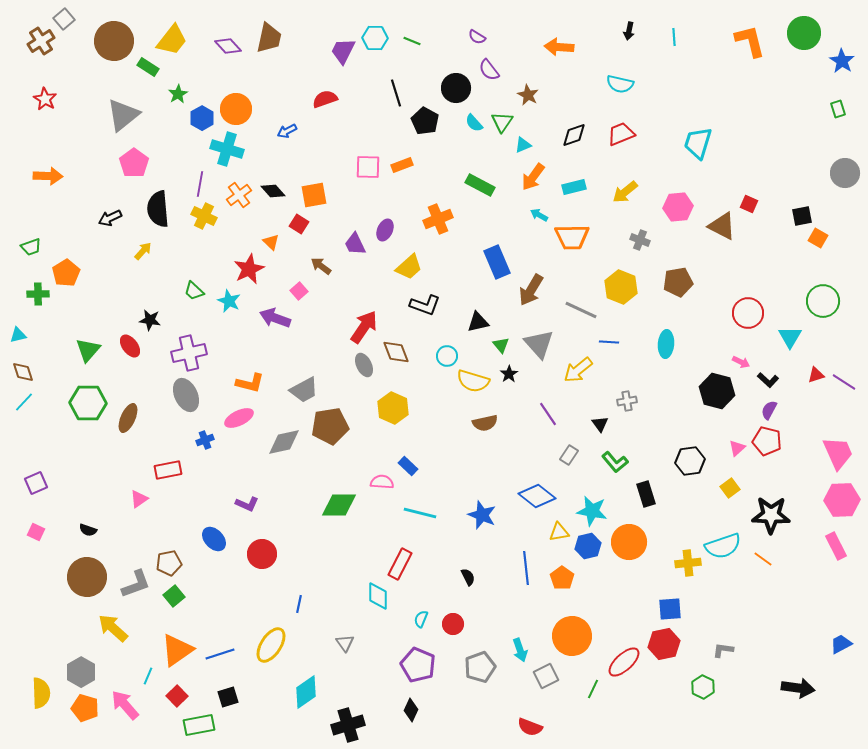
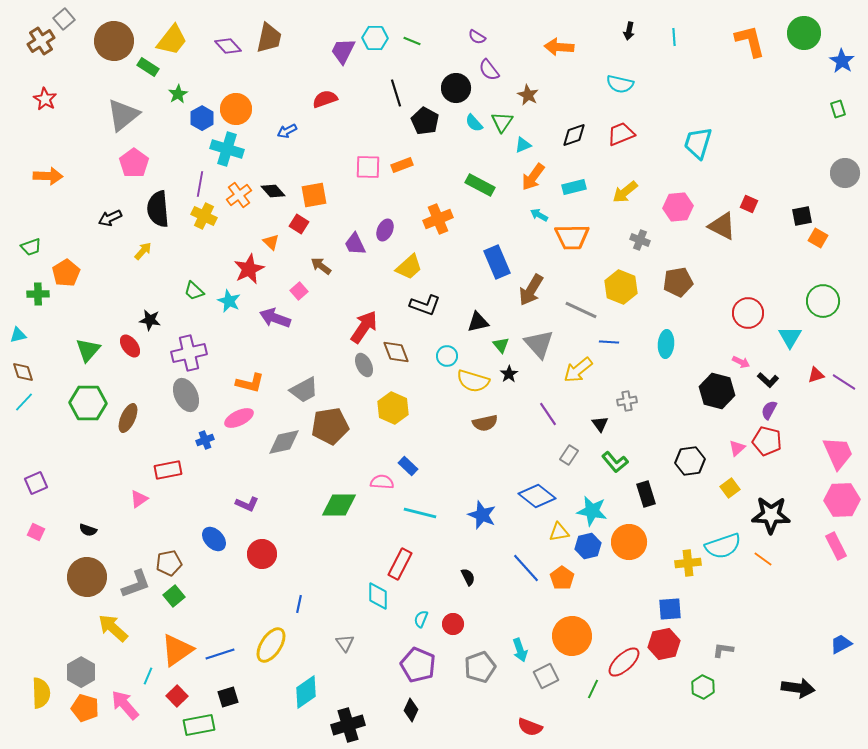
blue line at (526, 568): rotated 36 degrees counterclockwise
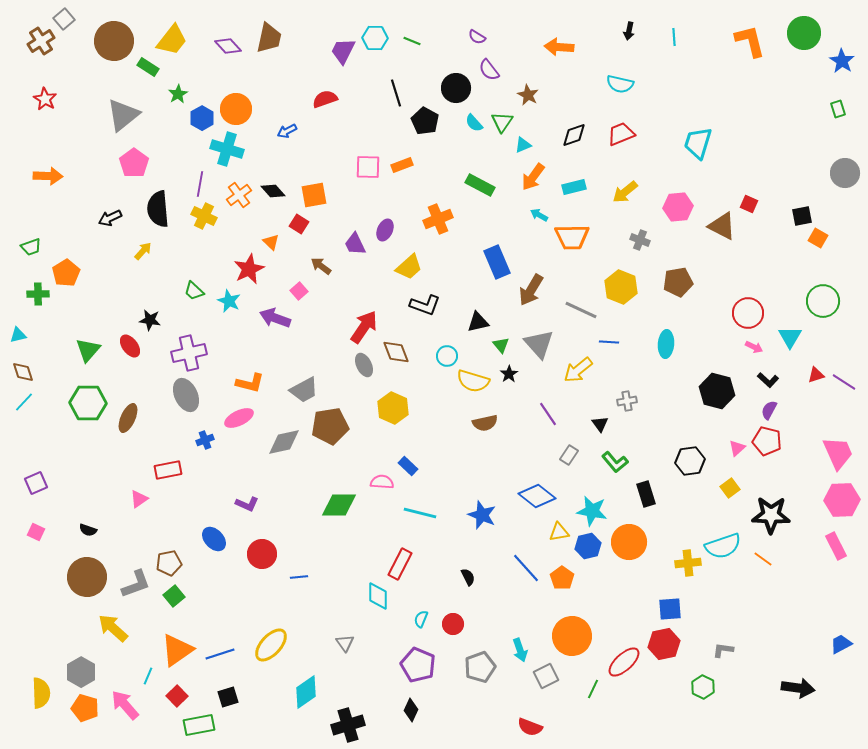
pink arrow at (741, 362): moved 13 px right, 15 px up
blue line at (299, 604): moved 27 px up; rotated 72 degrees clockwise
yellow ellipse at (271, 645): rotated 9 degrees clockwise
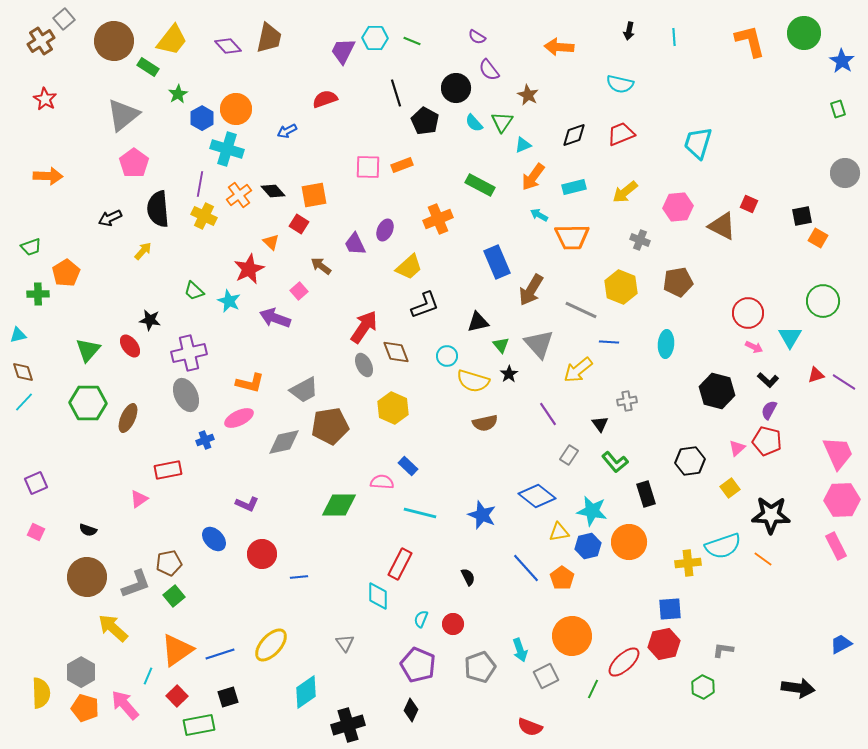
black L-shape at (425, 305): rotated 40 degrees counterclockwise
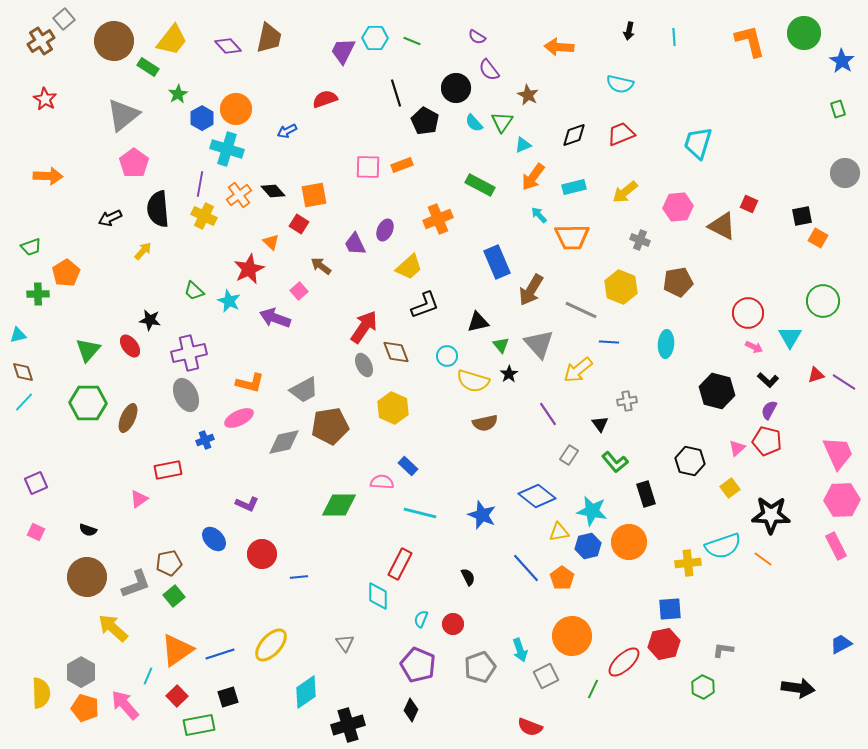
cyan arrow at (539, 215): rotated 18 degrees clockwise
black hexagon at (690, 461): rotated 20 degrees clockwise
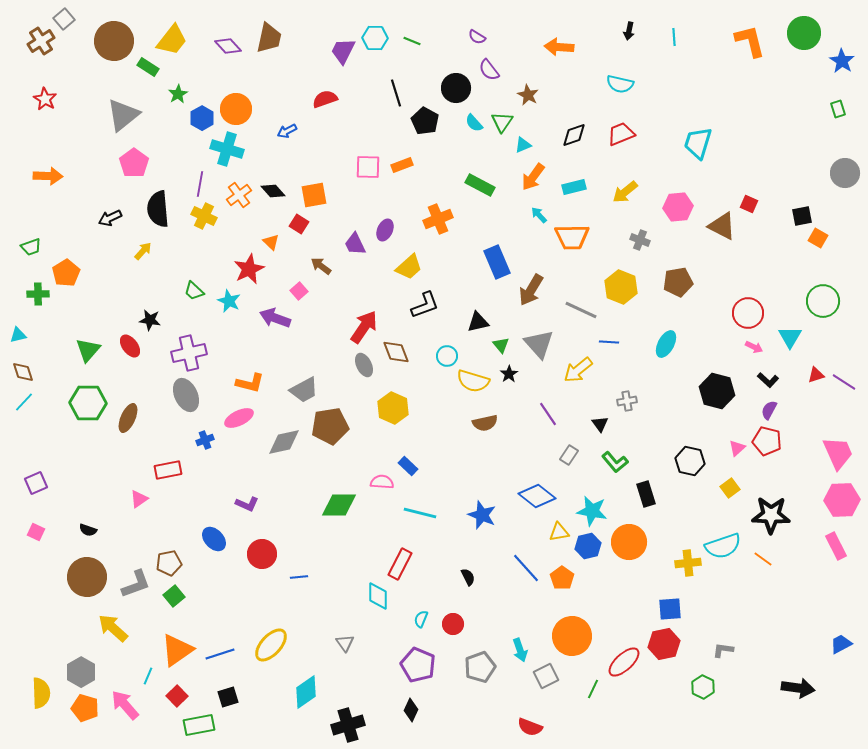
cyan ellipse at (666, 344): rotated 24 degrees clockwise
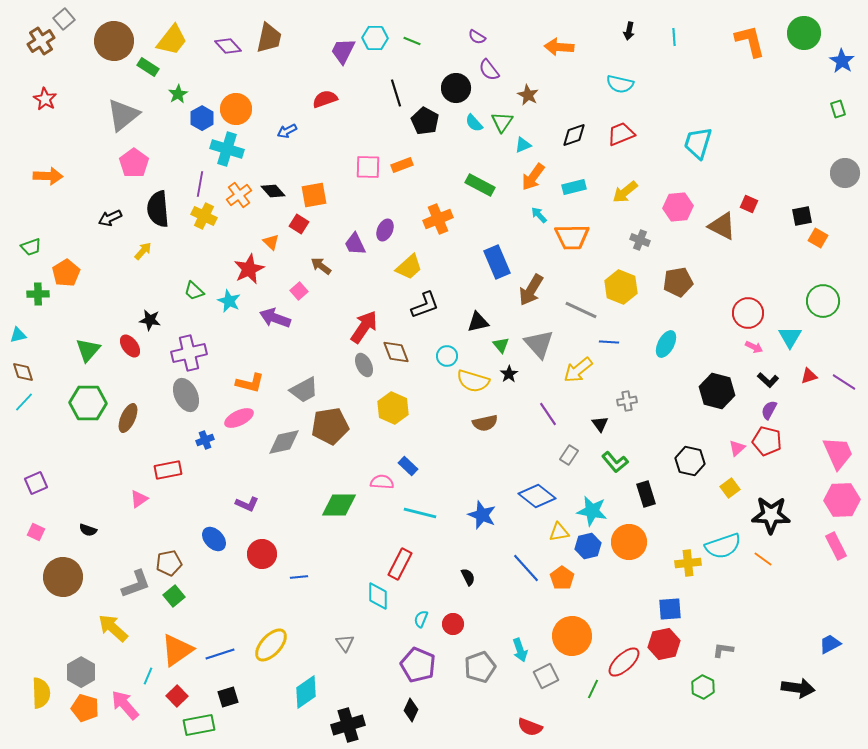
red triangle at (816, 375): moved 7 px left, 1 px down
brown circle at (87, 577): moved 24 px left
blue trapezoid at (841, 644): moved 11 px left
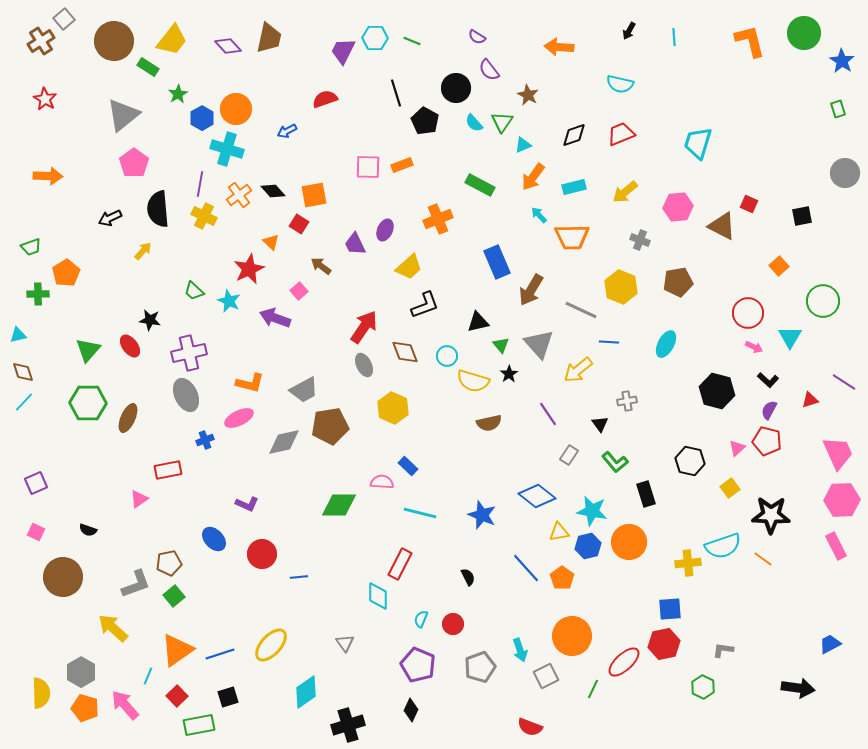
black arrow at (629, 31): rotated 18 degrees clockwise
orange square at (818, 238): moved 39 px left, 28 px down; rotated 18 degrees clockwise
brown diamond at (396, 352): moved 9 px right
red triangle at (809, 376): moved 1 px right, 24 px down
brown semicircle at (485, 423): moved 4 px right
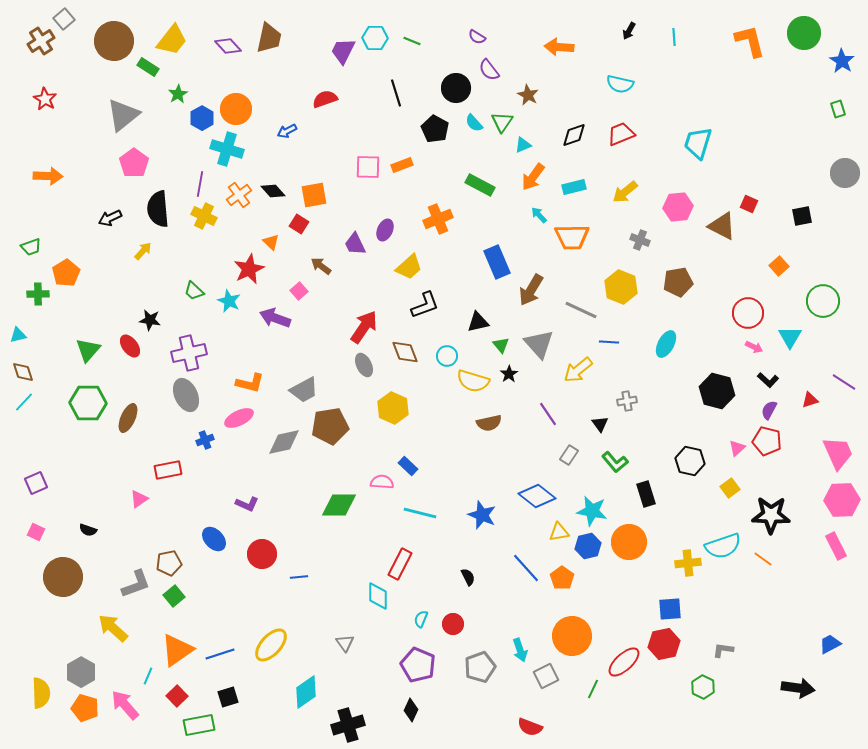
black pentagon at (425, 121): moved 10 px right, 8 px down
